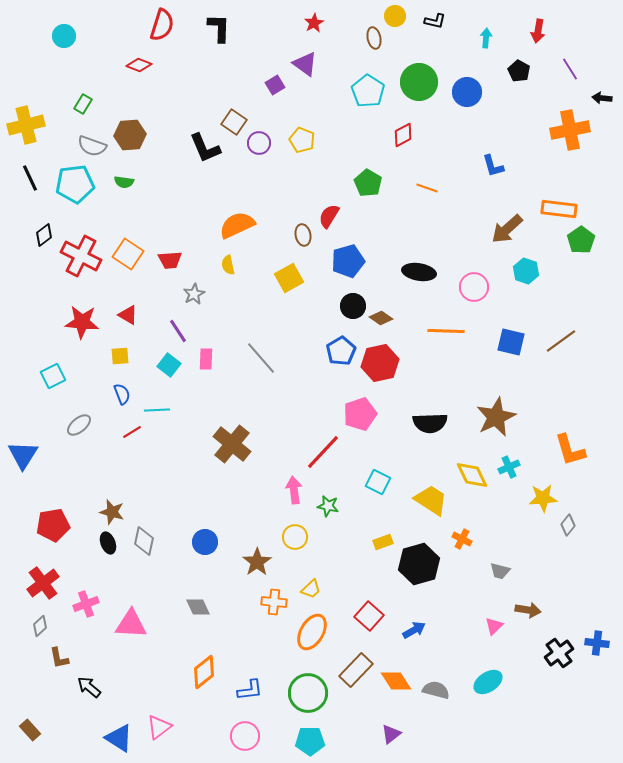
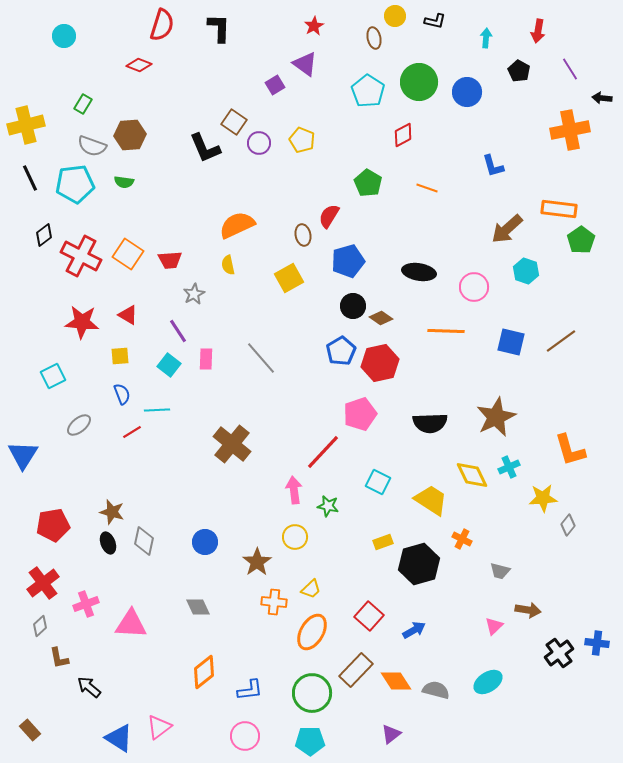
red star at (314, 23): moved 3 px down
green circle at (308, 693): moved 4 px right
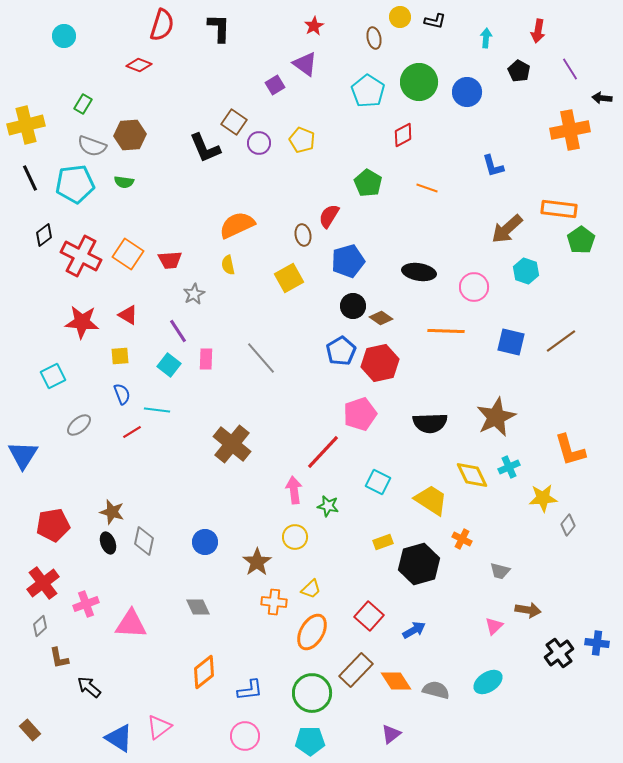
yellow circle at (395, 16): moved 5 px right, 1 px down
cyan line at (157, 410): rotated 10 degrees clockwise
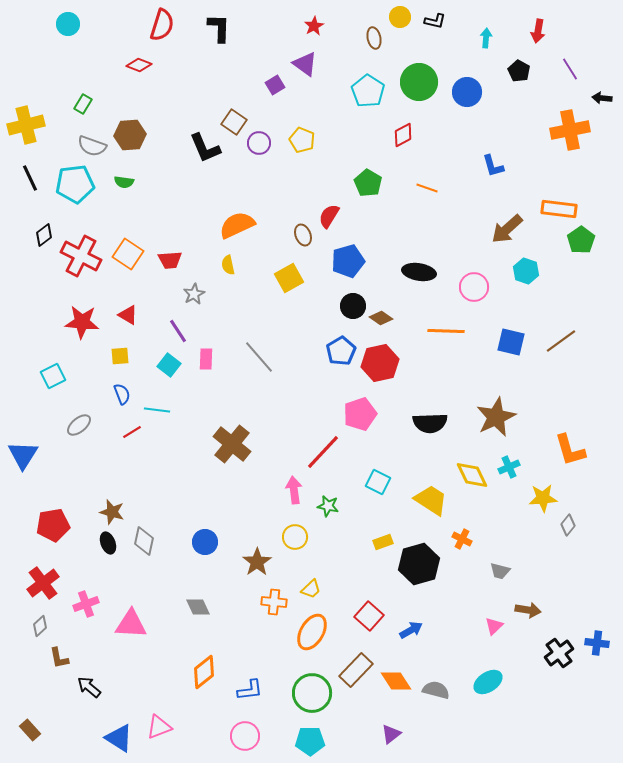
cyan circle at (64, 36): moved 4 px right, 12 px up
brown ellipse at (303, 235): rotated 10 degrees counterclockwise
gray line at (261, 358): moved 2 px left, 1 px up
blue arrow at (414, 630): moved 3 px left
pink triangle at (159, 727): rotated 16 degrees clockwise
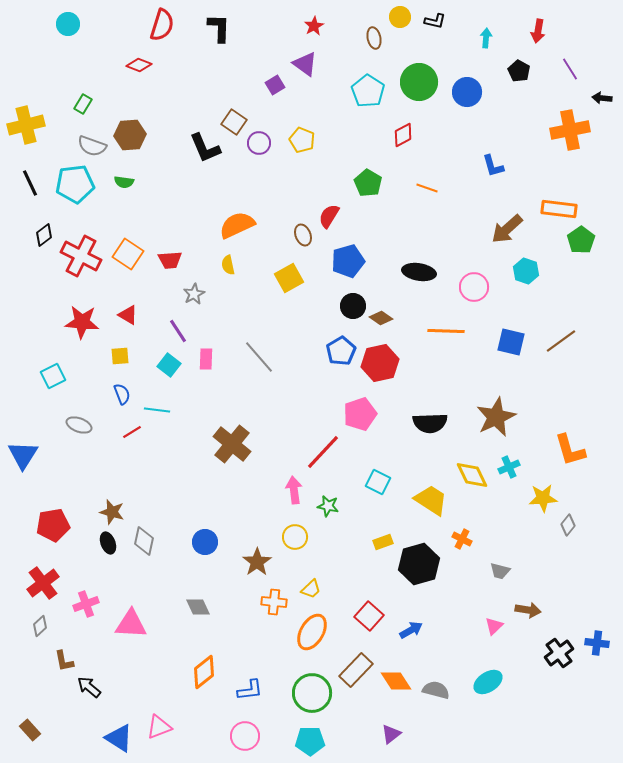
black line at (30, 178): moved 5 px down
gray ellipse at (79, 425): rotated 60 degrees clockwise
brown L-shape at (59, 658): moved 5 px right, 3 px down
